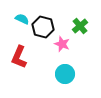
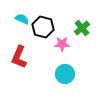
green cross: moved 2 px right, 2 px down
pink star: rotated 21 degrees counterclockwise
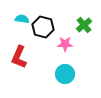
cyan semicircle: rotated 16 degrees counterclockwise
green cross: moved 2 px right, 3 px up
pink star: moved 3 px right
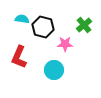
cyan circle: moved 11 px left, 4 px up
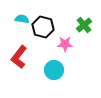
red L-shape: rotated 15 degrees clockwise
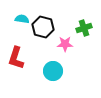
green cross: moved 3 px down; rotated 21 degrees clockwise
red L-shape: moved 3 px left, 1 px down; rotated 20 degrees counterclockwise
cyan circle: moved 1 px left, 1 px down
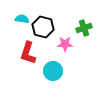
red L-shape: moved 12 px right, 5 px up
